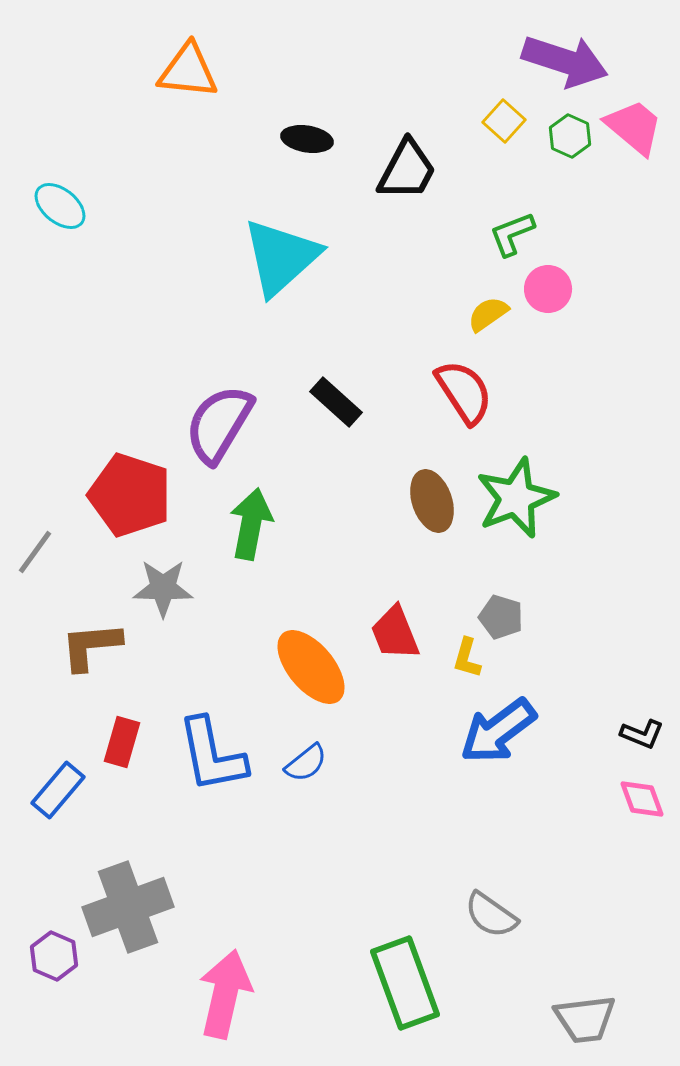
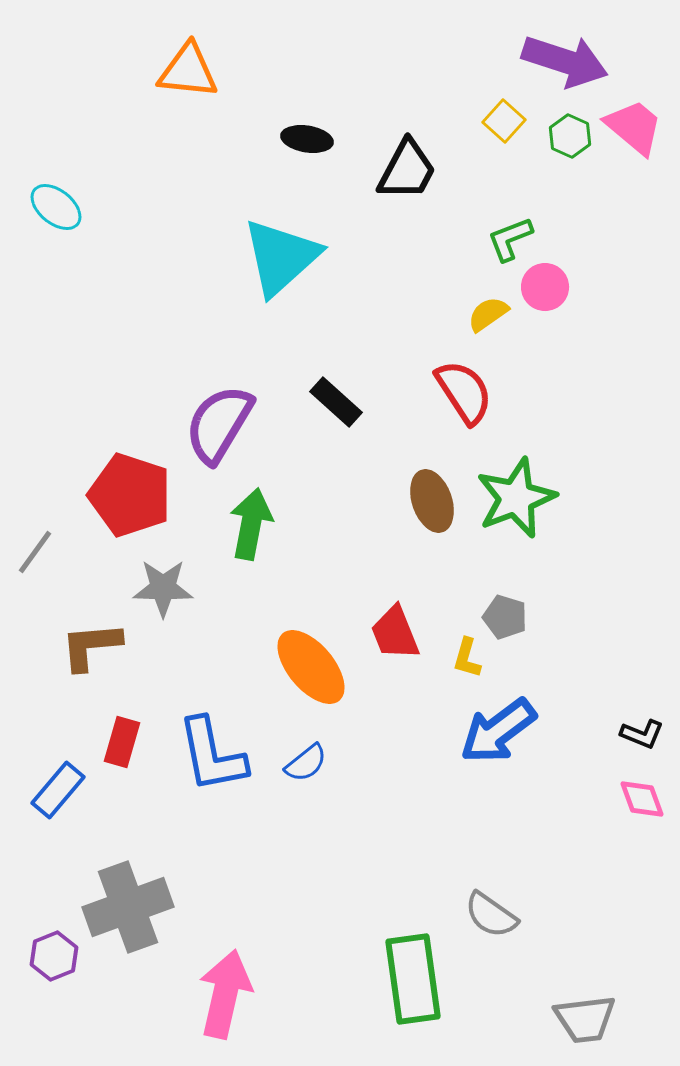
cyan ellipse: moved 4 px left, 1 px down
green L-shape: moved 2 px left, 5 px down
pink circle: moved 3 px left, 2 px up
gray pentagon: moved 4 px right
purple hexagon: rotated 15 degrees clockwise
green rectangle: moved 8 px right, 4 px up; rotated 12 degrees clockwise
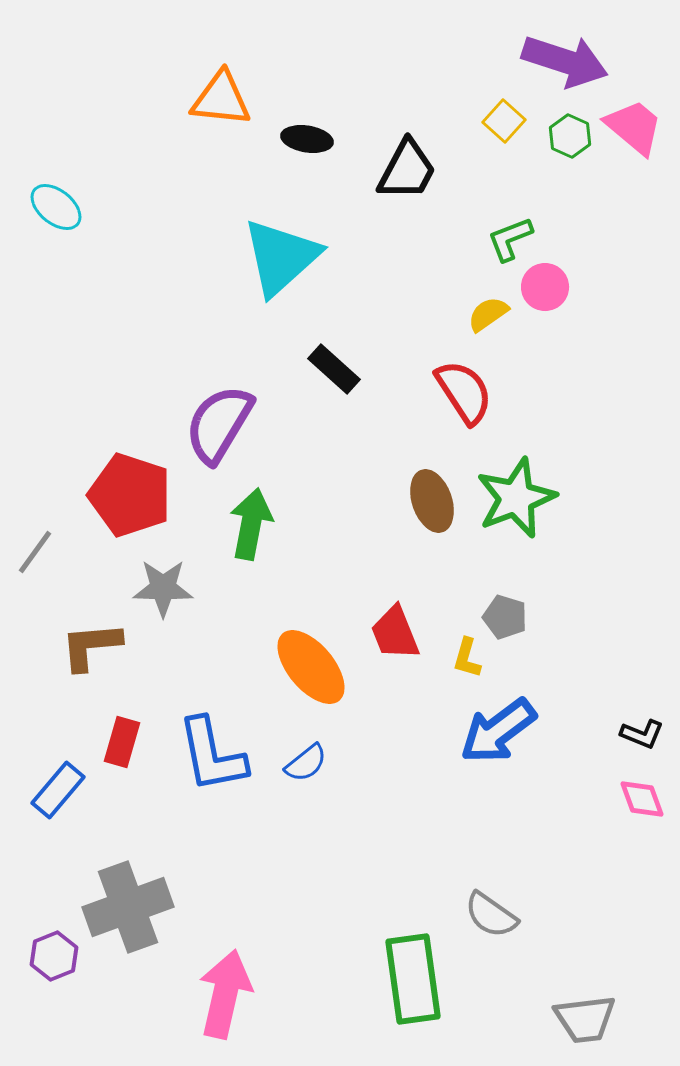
orange triangle: moved 33 px right, 28 px down
black rectangle: moved 2 px left, 33 px up
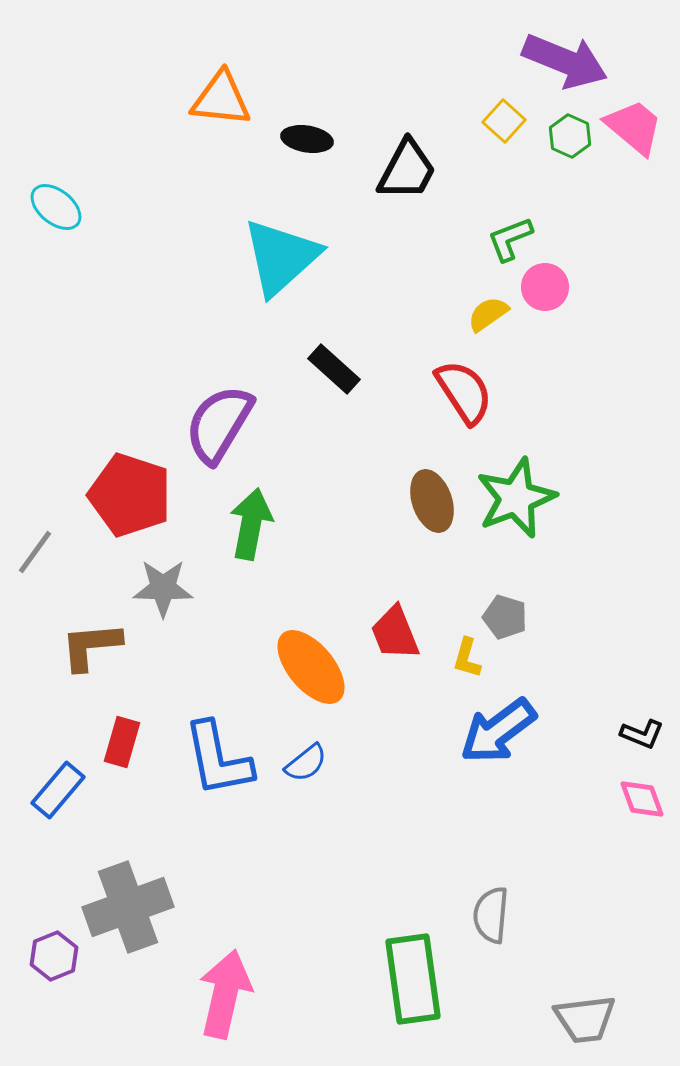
purple arrow: rotated 4 degrees clockwise
blue L-shape: moved 6 px right, 4 px down
gray semicircle: rotated 60 degrees clockwise
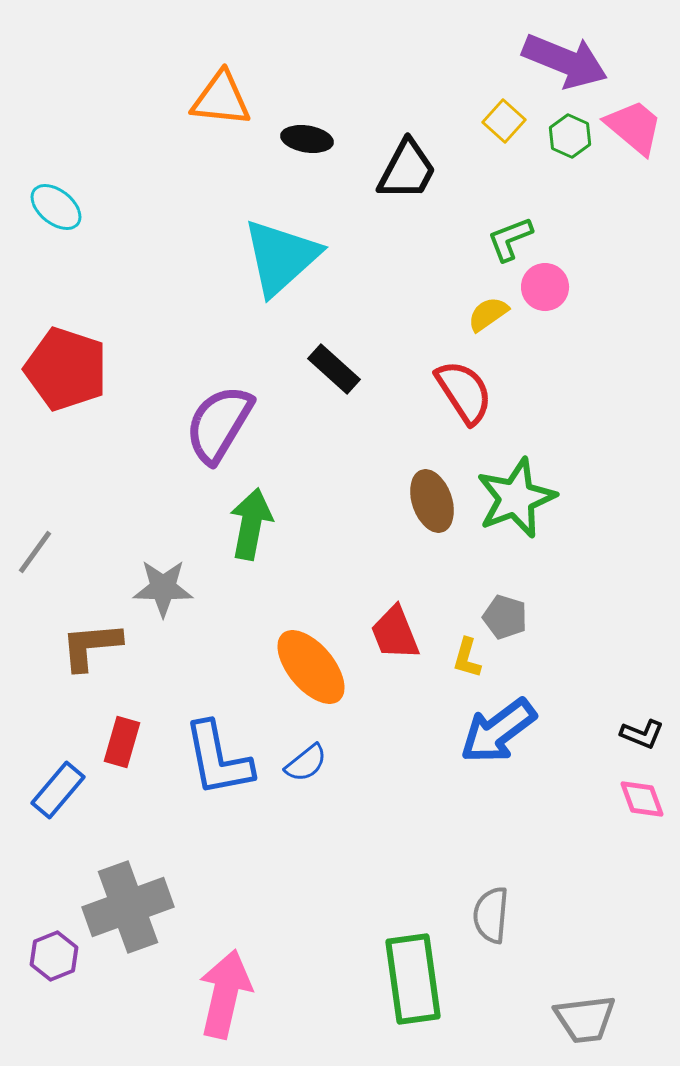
red pentagon: moved 64 px left, 126 px up
